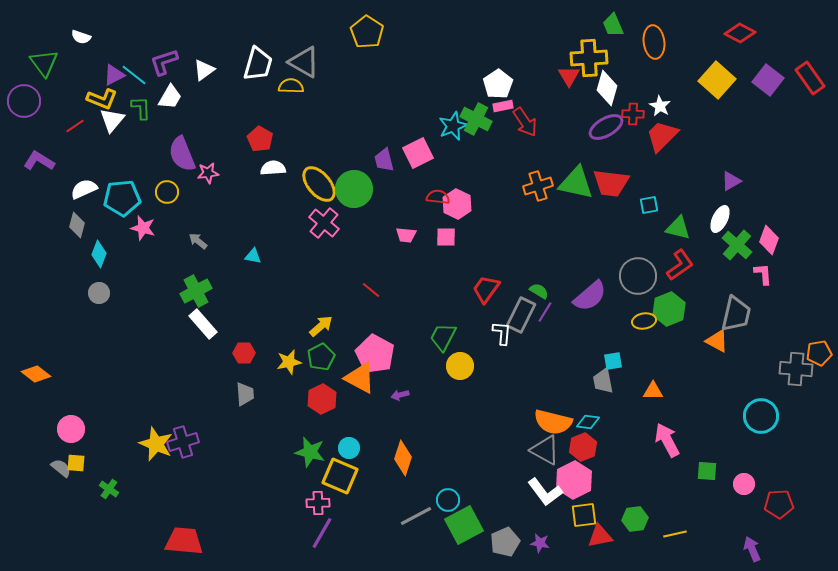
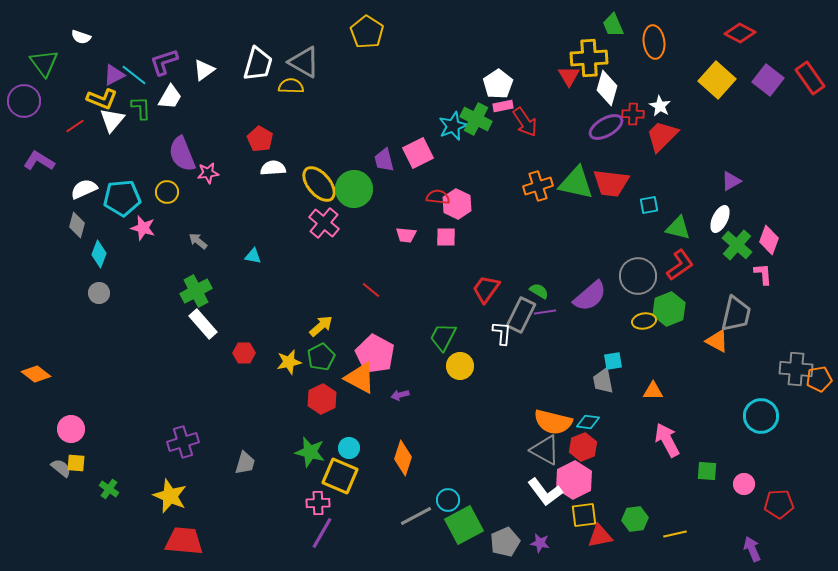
purple line at (545, 312): rotated 50 degrees clockwise
orange pentagon at (819, 353): moved 26 px down
gray trapezoid at (245, 394): moved 69 px down; rotated 20 degrees clockwise
yellow star at (156, 444): moved 14 px right, 52 px down
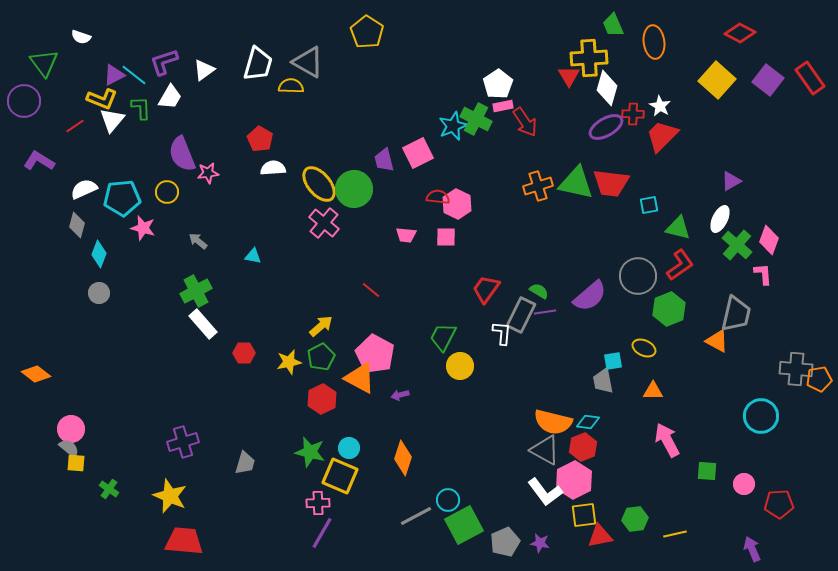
gray triangle at (304, 62): moved 4 px right
yellow ellipse at (644, 321): moved 27 px down; rotated 35 degrees clockwise
gray semicircle at (61, 468): moved 8 px right, 20 px up
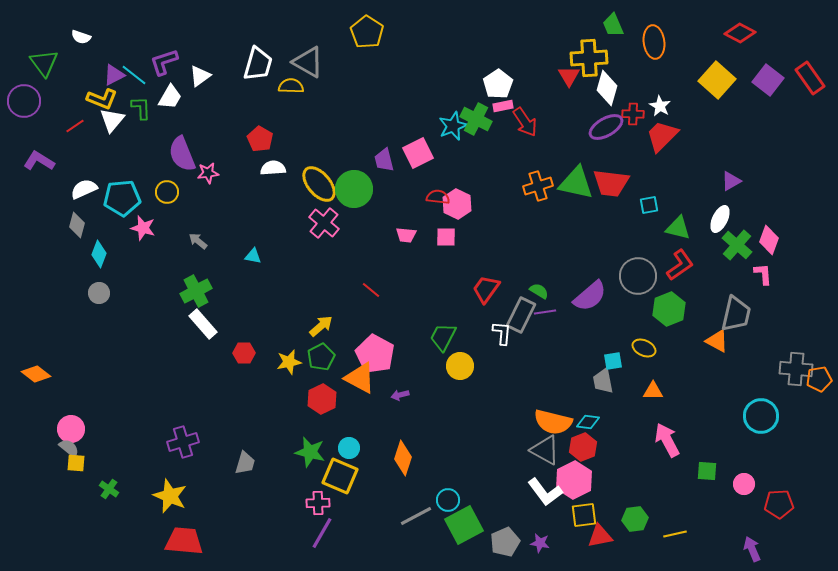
white triangle at (204, 70): moved 4 px left, 6 px down
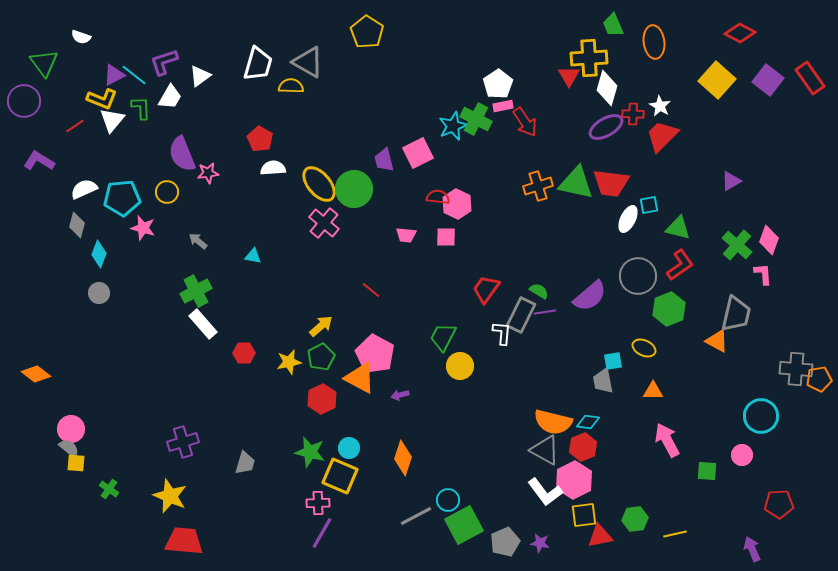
white ellipse at (720, 219): moved 92 px left
pink circle at (744, 484): moved 2 px left, 29 px up
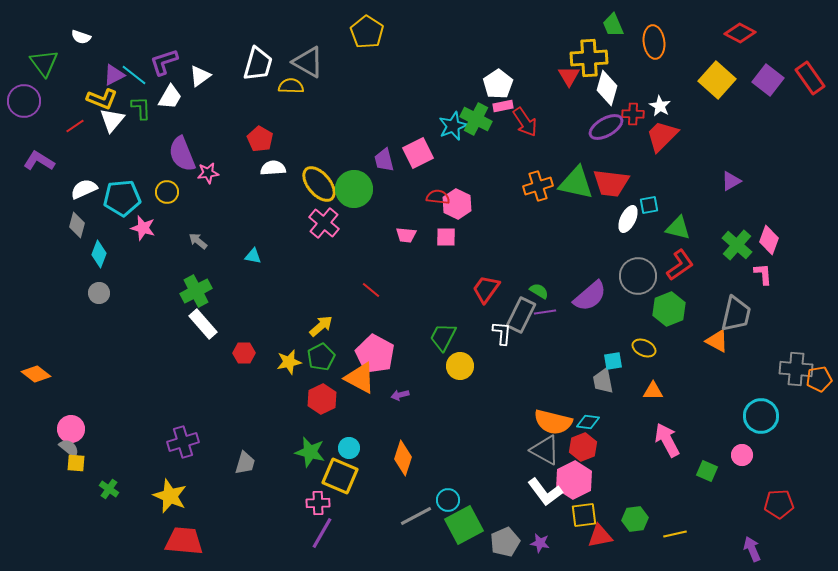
green square at (707, 471): rotated 20 degrees clockwise
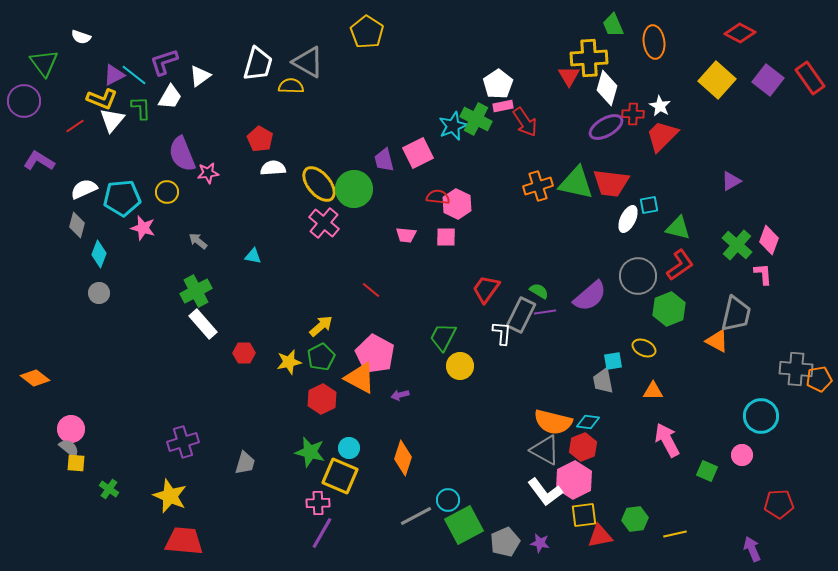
orange diamond at (36, 374): moved 1 px left, 4 px down
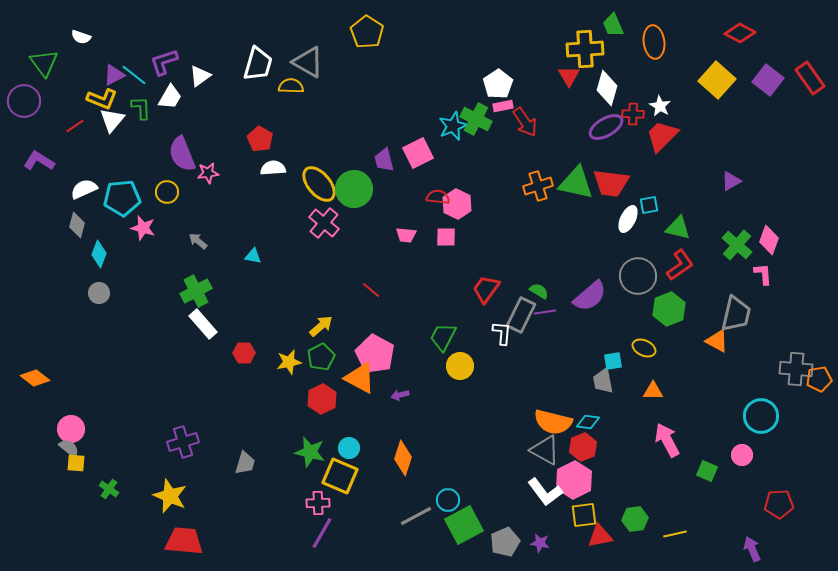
yellow cross at (589, 58): moved 4 px left, 9 px up
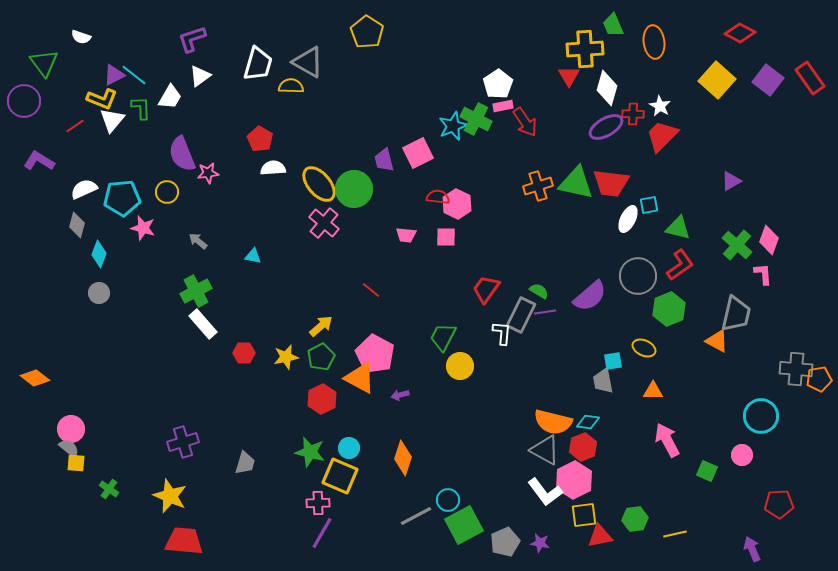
purple L-shape at (164, 62): moved 28 px right, 23 px up
yellow star at (289, 362): moved 3 px left, 5 px up
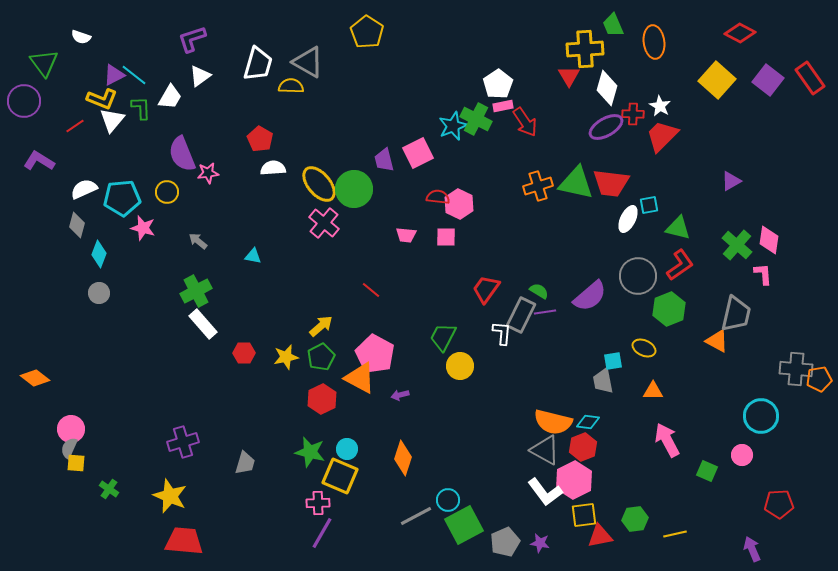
pink hexagon at (457, 204): moved 2 px right
pink diamond at (769, 240): rotated 12 degrees counterclockwise
gray semicircle at (69, 448): rotated 105 degrees counterclockwise
cyan circle at (349, 448): moved 2 px left, 1 px down
